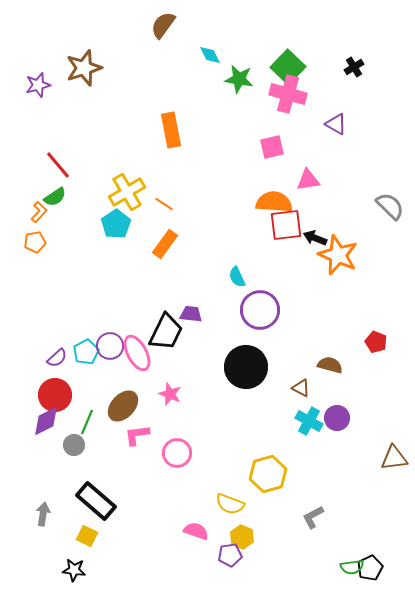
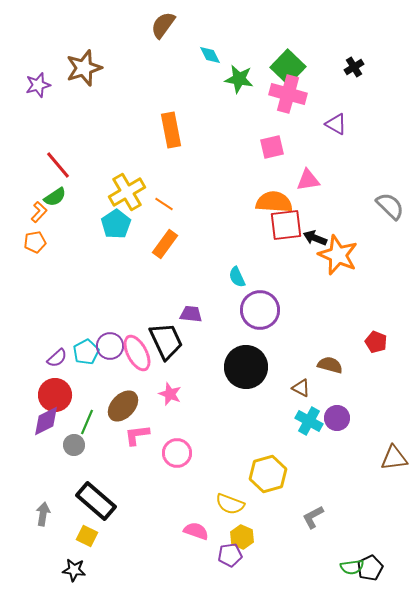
black trapezoid at (166, 332): moved 9 px down; rotated 51 degrees counterclockwise
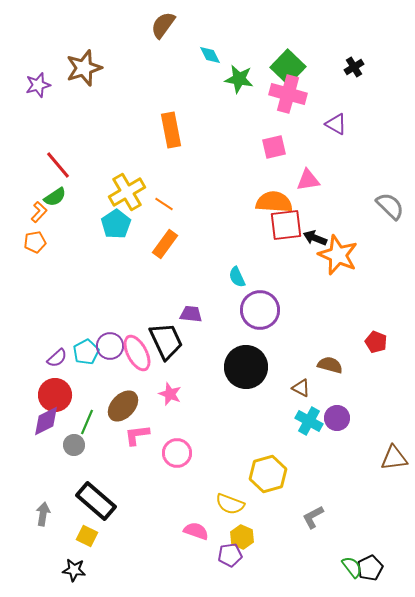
pink square at (272, 147): moved 2 px right
green semicircle at (352, 567): rotated 120 degrees counterclockwise
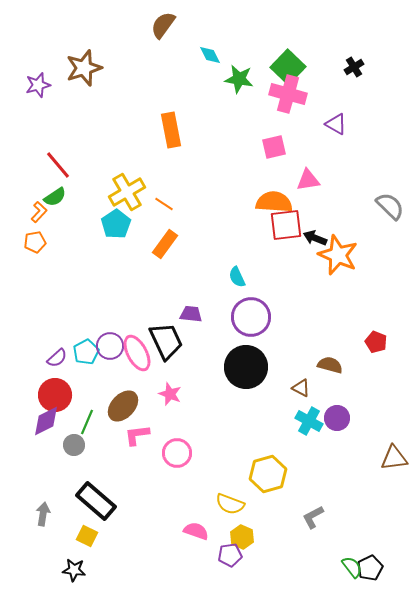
purple circle at (260, 310): moved 9 px left, 7 px down
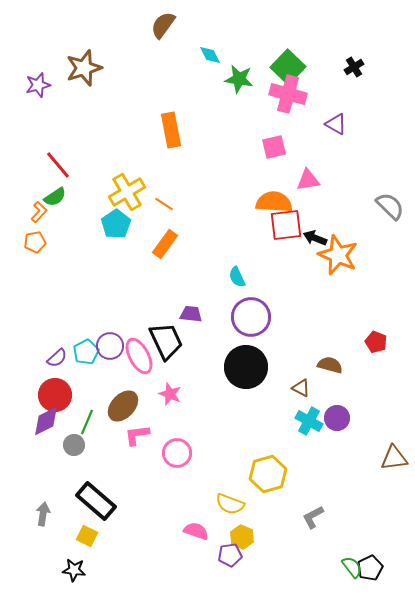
pink ellipse at (137, 353): moved 2 px right, 3 px down
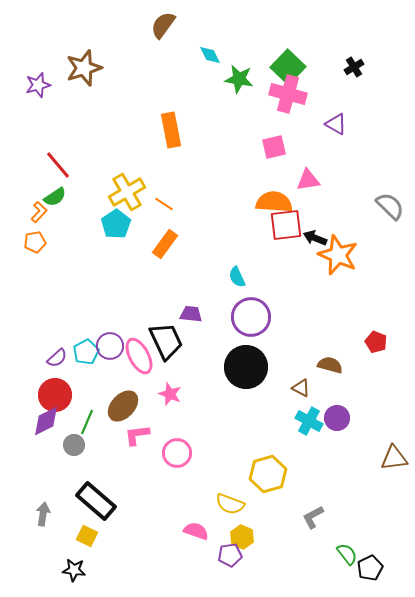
green semicircle at (352, 567): moved 5 px left, 13 px up
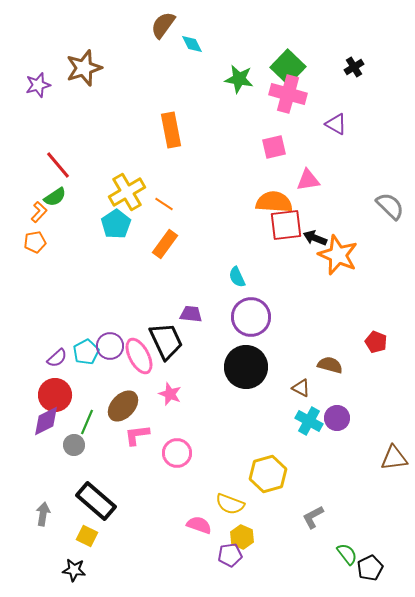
cyan diamond at (210, 55): moved 18 px left, 11 px up
pink semicircle at (196, 531): moved 3 px right, 6 px up
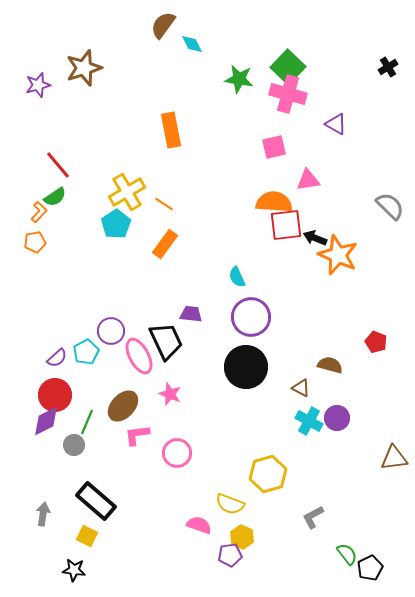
black cross at (354, 67): moved 34 px right
purple circle at (110, 346): moved 1 px right, 15 px up
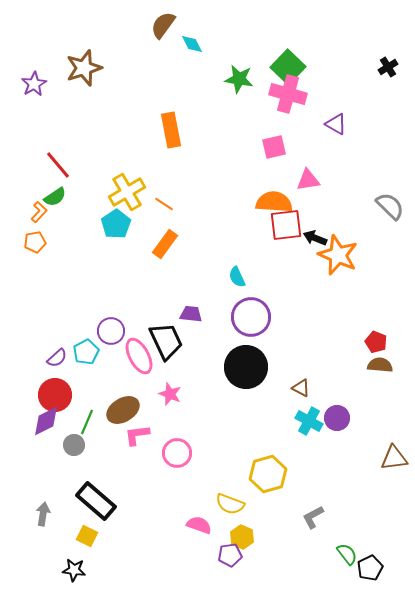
purple star at (38, 85): moved 4 px left, 1 px up; rotated 15 degrees counterclockwise
brown semicircle at (330, 365): moved 50 px right; rotated 10 degrees counterclockwise
brown ellipse at (123, 406): moved 4 px down; rotated 16 degrees clockwise
